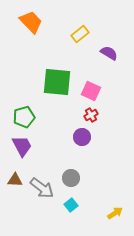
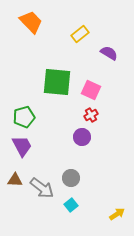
pink square: moved 1 px up
yellow arrow: moved 2 px right, 1 px down
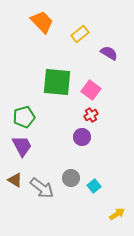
orange trapezoid: moved 11 px right
pink square: rotated 12 degrees clockwise
brown triangle: rotated 28 degrees clockwise
cyan square: moved 23 px right, 19 px up
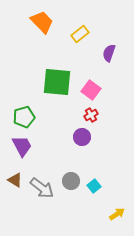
purple semicircle: rotated 102 degrees counterclockwise
gray circle: moved 3 px down
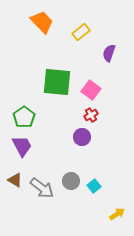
yellow rectangle: moved 1 px right, 2 px up
green pentagon: rotated 20 degrees counterclockwise
